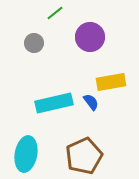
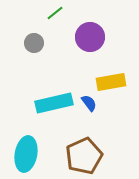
blue semicircle: moved 2 px left, 1 px down
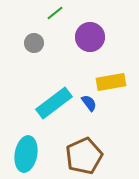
cyan rectangle: rotated 24 degrees counterclockwise
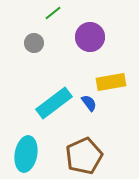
green line: moved 2 px left
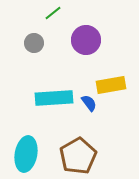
purple circle: moved 4 px left, 3 px down
yellow rectangle: moved 3 px down
cyan rectangle: moved 5 px up; rotated 33 degrees clockwise
brown pentagon: moved 6 px left; rotated 6 degrees counterclockwise
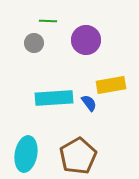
green line: moved 5 px left, 8 px down; rotated 42 degrees clockwise
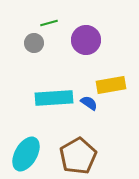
green line: moved 1 px right, 2 px down; rotated 18 degrees counterclockwise
blue semicircle: rotated 18 degrees counterclockwise
cyan ellipse: rotated 20 degrees clockwise
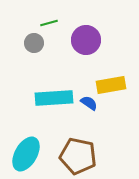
brown pentagon: rotated 30 degrees counterclockwise
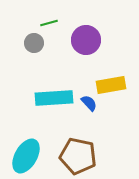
blue semicircle: rotated 12 degrees clockwise
cyan ellipse: moved 2 px down
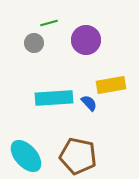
cyan ellipse: rotated 72 degrees counterclockwise
